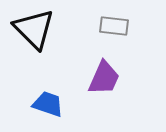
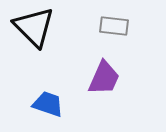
black triangle: moved 2 px up
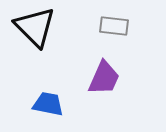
black triangle: moved 1 px right
blue trapezoid: rotated 8 degrees counterclockwise
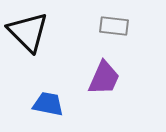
black triangle: moved 7 px left, 5 px down
